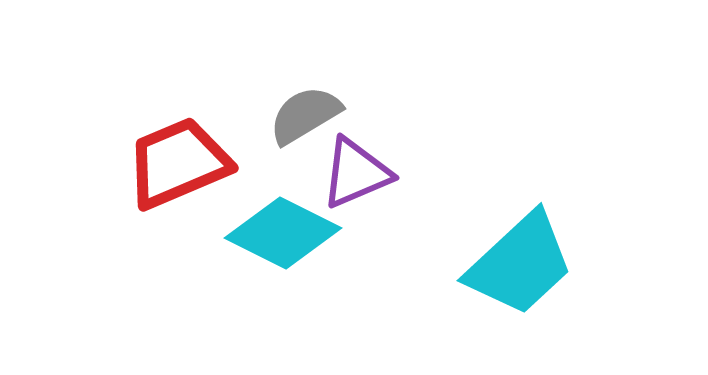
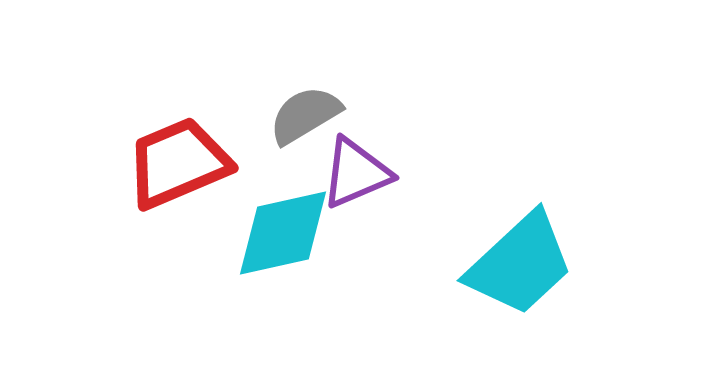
cyan diamond: rotated 39 degrees counterclockwise
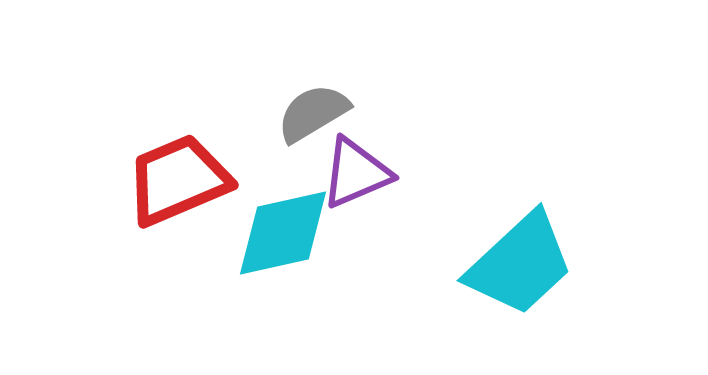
gray semicircle: moved 8 px right, 2 px up
red trapezoid: moved 17 px down
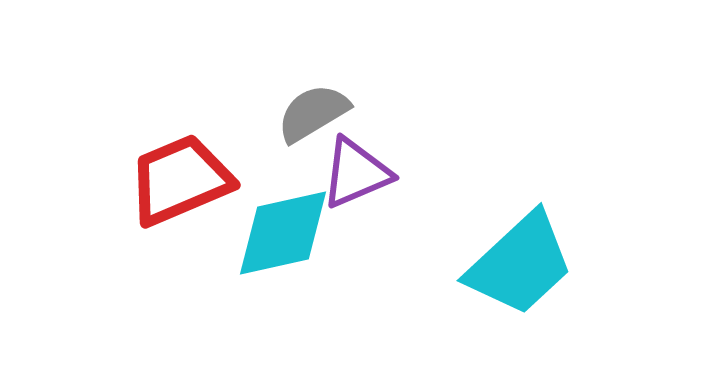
red trapezoid: moved 2 px right
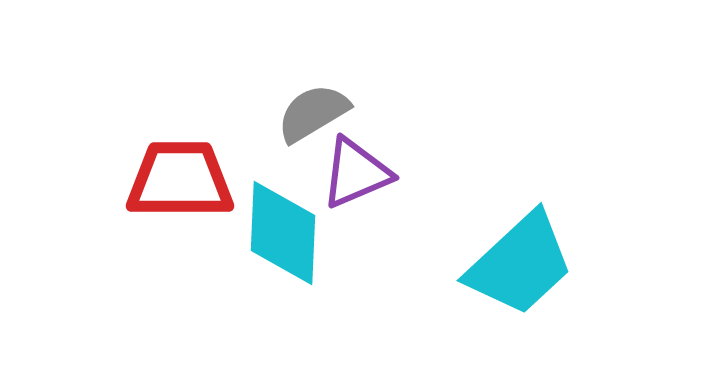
red trapezoid: rotated 23 degrees clockwise
cyan diamond: rotated 75 degrees counterclockwise
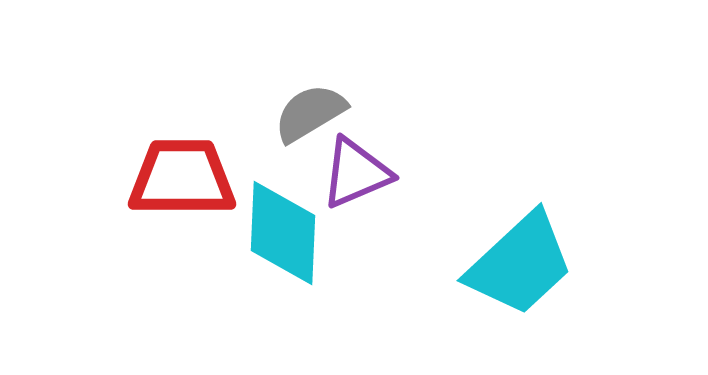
gray semicircle: moved 3 px left
red trapezoid: moved 2 px right, 2 px up
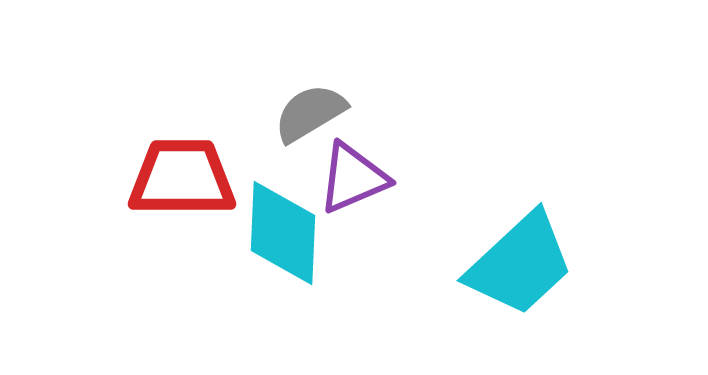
purple triangle: moved 3 px left, 5 px down
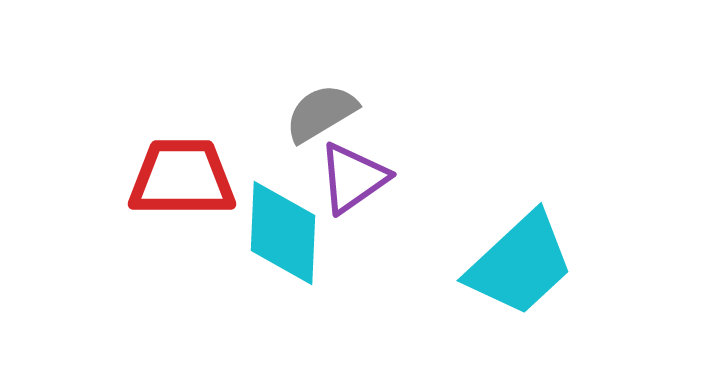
gray semicircle: moved 11 px right
purple triangle: rotated 12 degrees counterclockwise
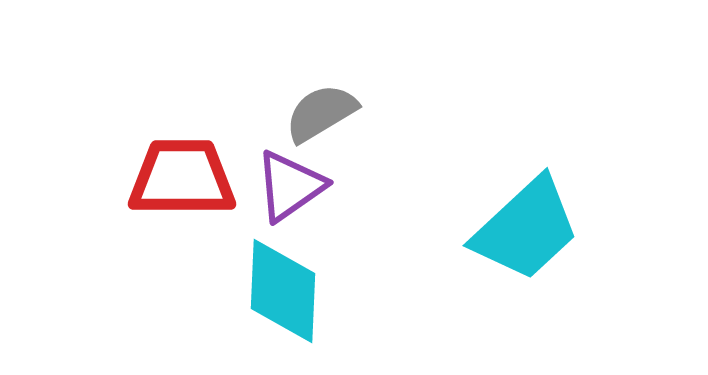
purple triangle: moved 63 px left, 8 px down
cyan diamond: moved 58 px down
cyan trapezoid: moved 6 px right, 35 px up
